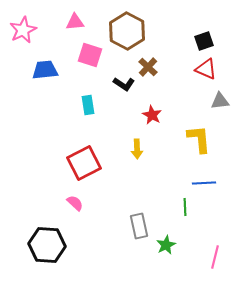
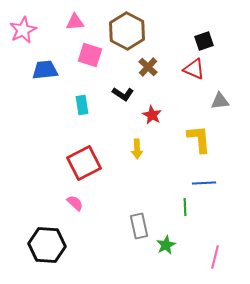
red triangle: moved 12 px left
black L-shape: moved 1 px left, 10 px down
cyan rectangle: moved 6 px left
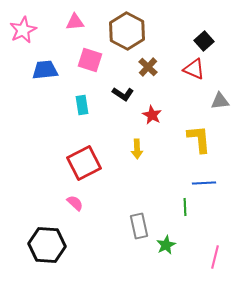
black square: rotated 24 degrees counterclockwise
pink square: moved 5 px down
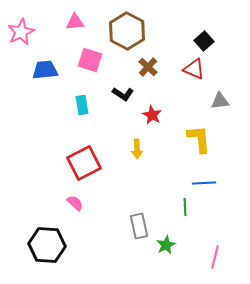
pink star: moved 2 px left, 2 px down
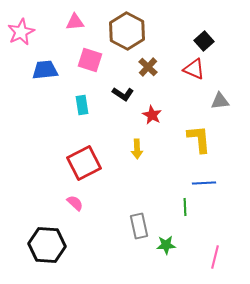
green star: rotated 24 degrees clockwise
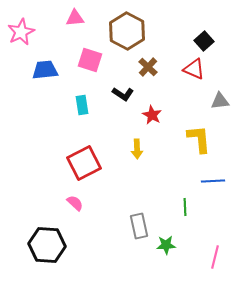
pink triangle: moved 4 px up
blue line: moved 9 px right, 2 px up
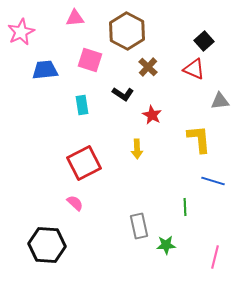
blue line: rotated 20 degrees clockwise
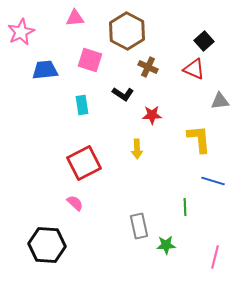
brown cross: rotated 18 degrees counterclockwise
red star: rotated 30 degrees counterclockwise
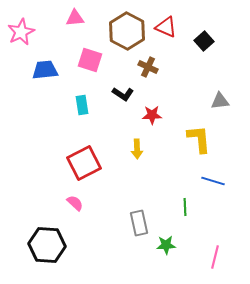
red triangle: moved 28 px left, 42 px up
gray rectangle: moved 3 px up
